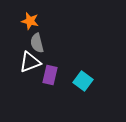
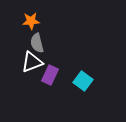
orange star: moved 1 px right; rotated 18 degrees counterclockwise
white triangle: moved 2 px right
purple rectangle: rotated 12 degrees clockwise
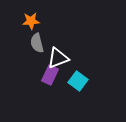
white triangle: moved 26 px right, 4 px up
cyan square: moved 5 px left
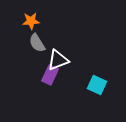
gray semicircle: rotated 18 degrees counterclockwise
white triangle: moved 2 px down
cyan square: moved 19 px right, 4 px down; rotated 12 degrees counterclockwise
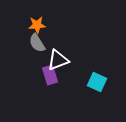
orange star: moved 6 px right, 4 px down
purple rectangle: rotated 42 degrees counterclockwise
cyan square: moved 3 px up
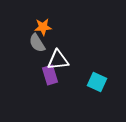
orange star: moved 6 px right, 2 px down
white triangle: rotated 15 degrees clockwise
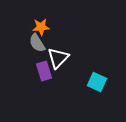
orange star: moved 2 px left
white triangle: moved 2 px up; rotated 40 degrees counterclockwise
purple rectangle: moved 6 px left, 4 px up
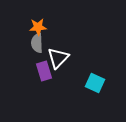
orange star: moved 3 px left
gray semicircle: rotated 30 degrees clockwise
cyan square: moved 2 px left, 1 px down
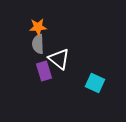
gray semicircle: moved 1 px right, 1 px down
white triangle: moved 1 px right, 1 px down; rotated 35 degrees counterclockwise
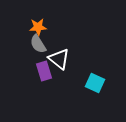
gray semicircle: rotated 30 degrees counterclockwise
